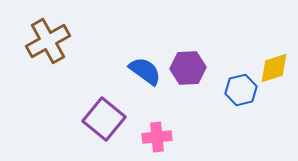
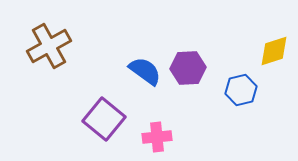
brown cross: moved 1 px right, 5 px down
yellow diamond: moved 17 px up
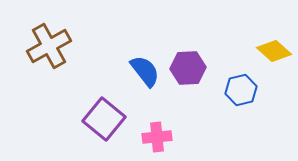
yellow diamond: rotated 60 degrees clockwise
blue semicircle: rotated 16 degrees clockwise
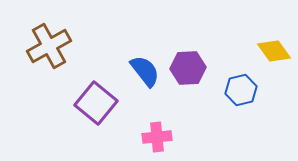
yellow diamond: rotated 12 degrees clockwise
purple square: moved 8 px left, 16 px up
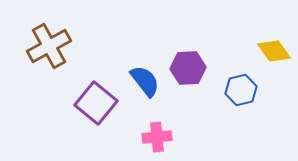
blue semicircle: moved 10 px down
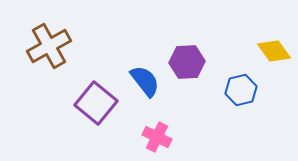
purple hexagon: moved 1 px left, 6 px up
pink cross: rotated 32 degrees clockwise
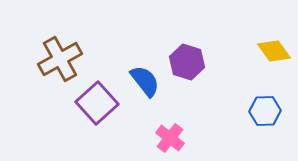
brown cross: moved 11 px right, 13 px down
purple hexagon: rotated 20 degrees clockwise
blue hexagon: moved 24 px right, 21 px down; rotated 12 degrees clockwise
purple square: moved 1 px right; rotated 9 degrees clockwise
pink cross: moved 13 px right, 1 px down; rotated 12 degrees clockwise
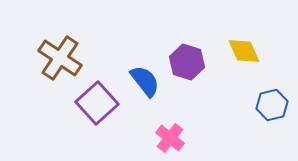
yellow diamond: moved 30 px left; rotated 12 degrees clockwise
brown cross: moved 1 px up; rotated 27 degrees counterclockwise
blue hexagon: moved 7 px right, 6 px up; rotated 12 degrees counterclockwise
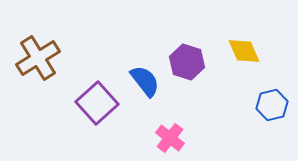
brown cross: moved 22 px left; rotated 24 degrees clockwise
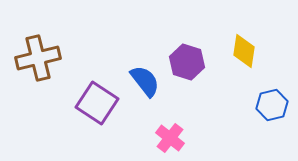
yellow diamond: rotated 32 degrees clockwise
brown cross: rotated 18 degrees clockwise
purple square: rotated 15 degrees counterclockwise
